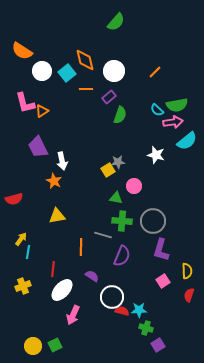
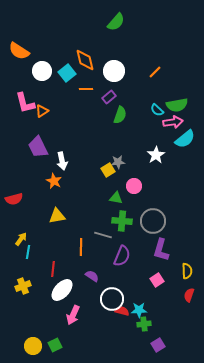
orange semicircle at (22, 51): moved 3 px left
cyan semicircle at (187, 141): moved 2 px left, 2 px up
white star at (156, 155): rotated 24 degrees clockwise
pink square at (163, 281): moved 6 px left, 1 px up
white circle at (112, 297): moved 2 px down
green cross at (146, 328): moved 2 px left, 4 px up; rotated 24 degrees counterclockwise
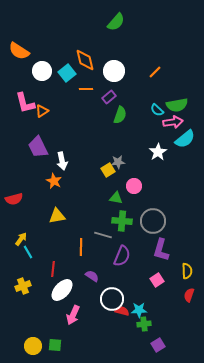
white star at (156, 155): moved 2 px right, 3 px up
cyan line at (28, 252): rotated 40 degrees counterclockwise
green square at (55, 345): rotated 32 degrees clockwise
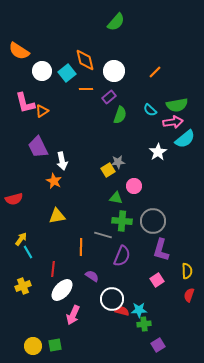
cyan semicircle at (157, 110): moved 7 px left
green square at (55, 345): rotated 16 degrees counterclockwise
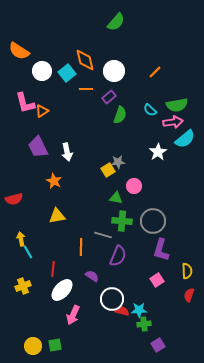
white arrow at (62, 161): moved 5 px right, 9 px up
yellow arrow at (21, 239): rotated 48 degrees counterclockwise
purple semicircle at (122, 256): moved 4 px left
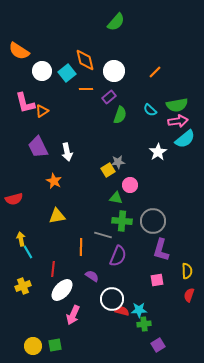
pink arrow at (173, 122): moved 5 px right, 1 px up
pink circle at (134, 186): moved 4 px left, 1 px up
pink square at (157, 280): rotated 24 degrees clockwise
